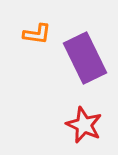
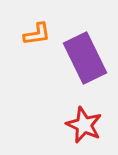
orange L-shape: rotated 16 degrees counterclockwise
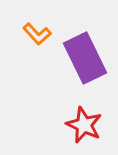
orange L-shape: rotated 56 degrees clockwise
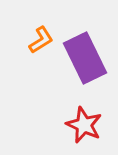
orange L-shape: moved 4 px right, 6 px down; rotated 80 degrees counterclockwise
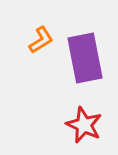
purple rectangle: rotated 15 degrees clockwise
